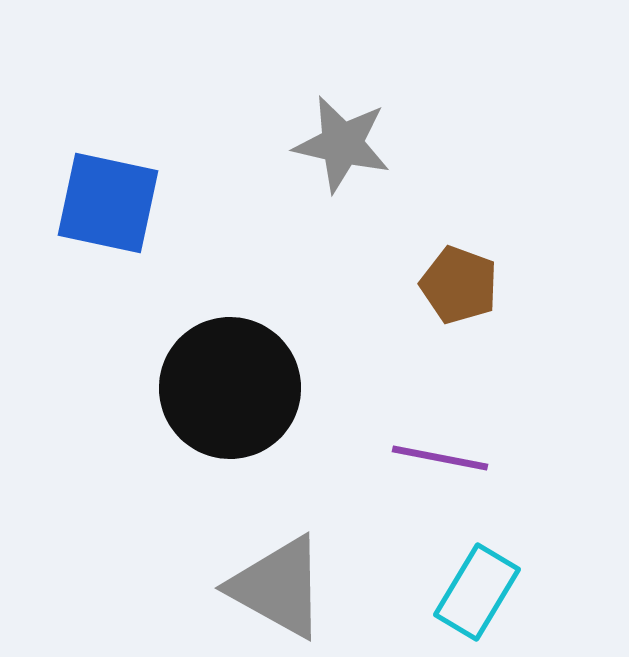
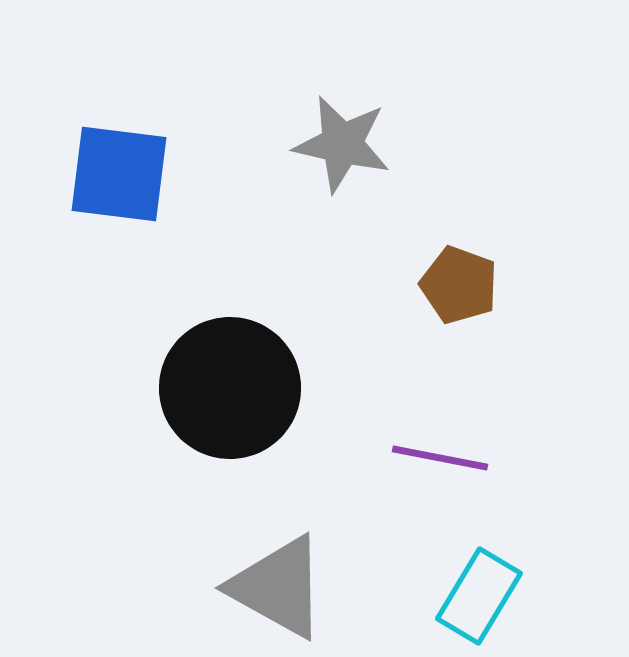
blue square: moved 11 px right, 29 px up; rotated 5 degrees counterclockwise
cyan rectangle: moved 2 px right, 4 px down
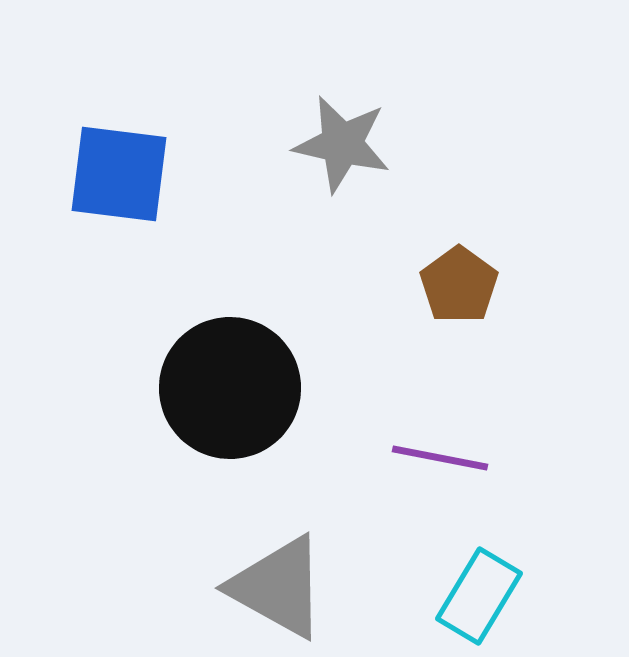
brown pentagon: rotated 16 degrees clockwise
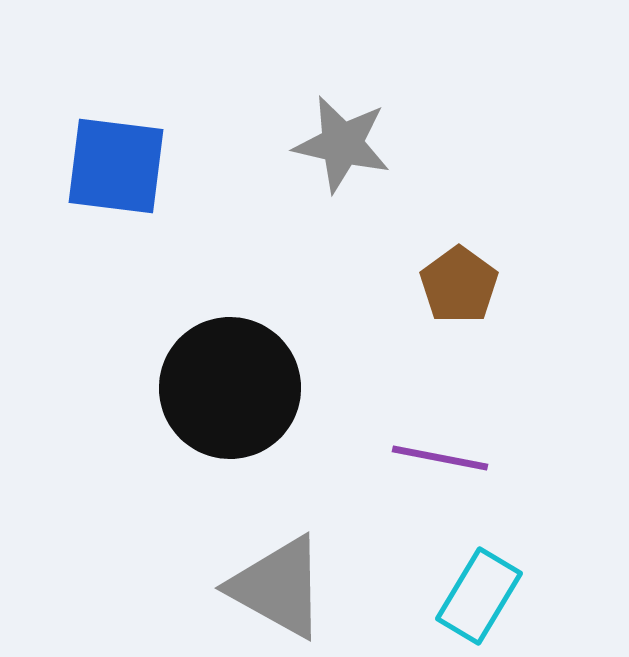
blue square: moved 3 px left, 8 px up
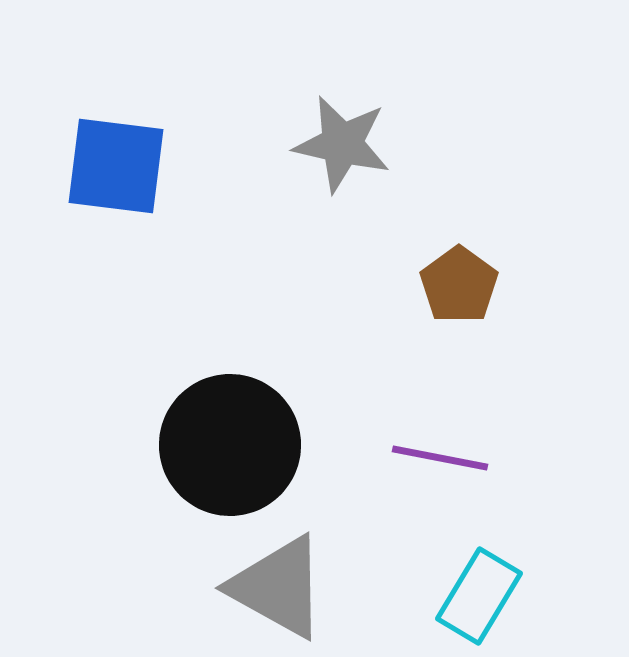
black circle: moved 57 px down
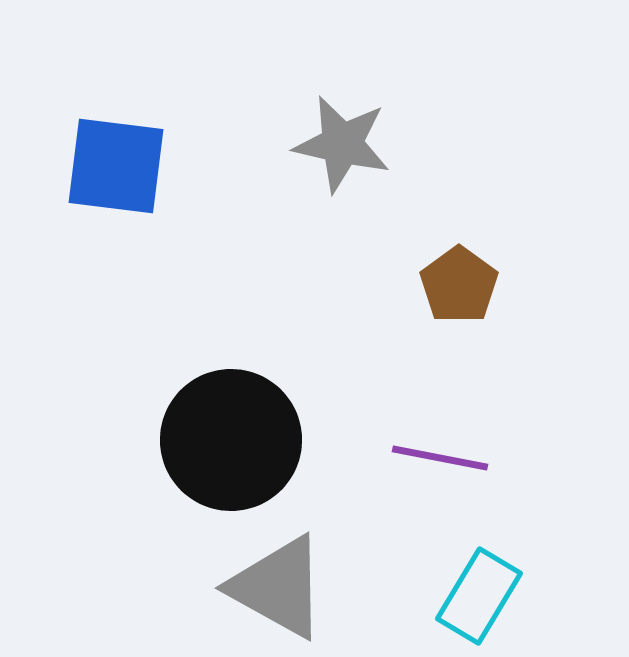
black circle: moved 1 px right, 5 px up
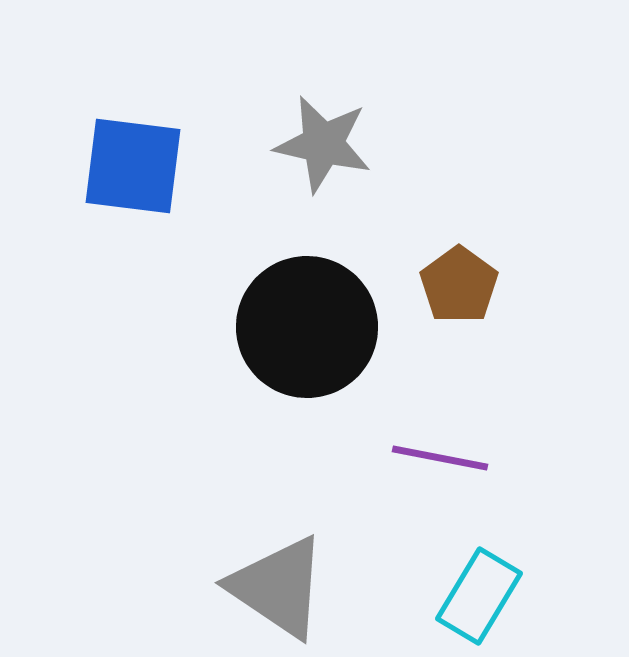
gray star: moved 19 px left
blue square: moved 17 px right
black circle: moved 76 px right, 113 px up
gray triangle: rotated 5 degrees clockwise
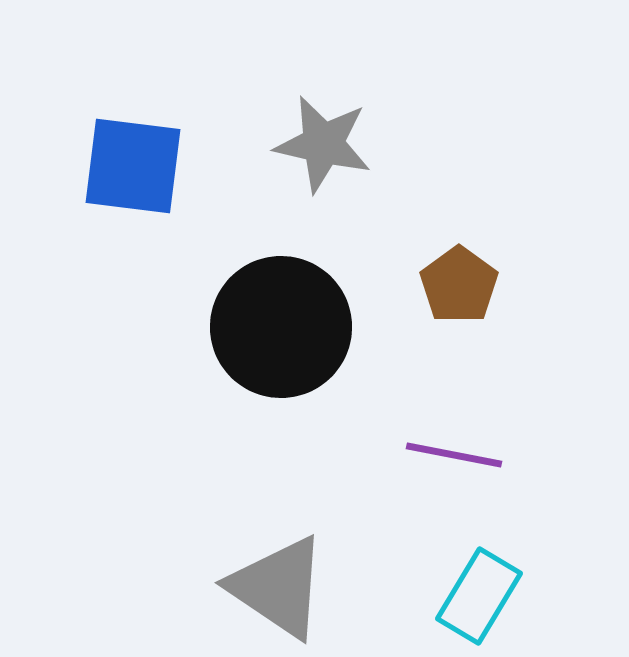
black circle: moved 26 px left
purple line: moved 14 px right, 3 px up
